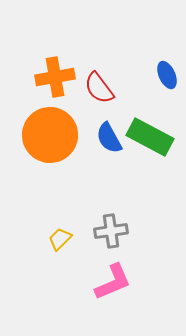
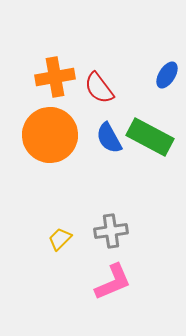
blue ellipse: rotated 56 degrees clockwise
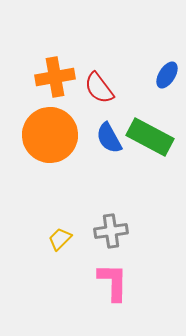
pink L-shape: rotated 66 degrees counterclockwise
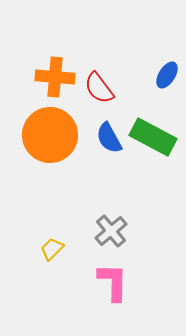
orange cross: rotated 15 degrees clockwise
green rectangle: moved 3 px right
gray cross: rotated 32 degrees counterclockwise
yellow trapezoid: moved 8 px left, 10 px down
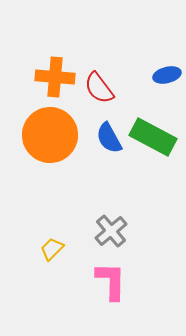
blue ellipse: rotated 44 degrees clockwise
pink L-shape: moved 2 px left, 1 px up
